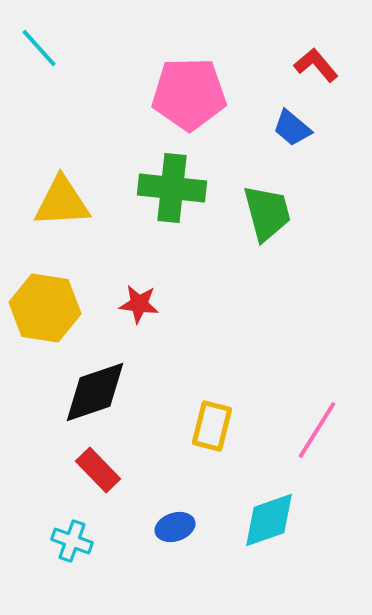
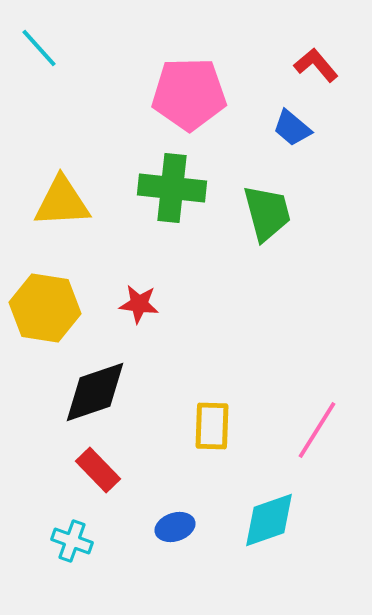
yellow rectangle: rotated 12 degrees counterclockwise
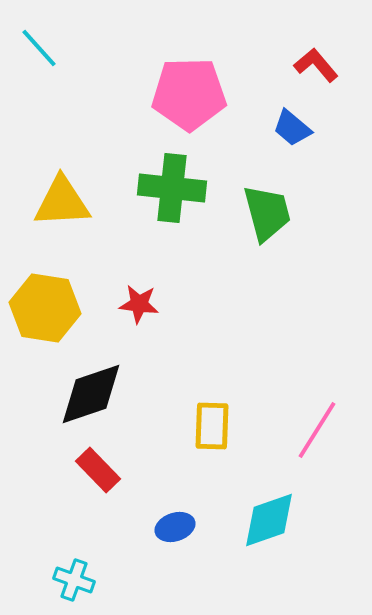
black diamond: moved 4 px left, 2 px down
cyan cross: moved 2 px right, 39 px down
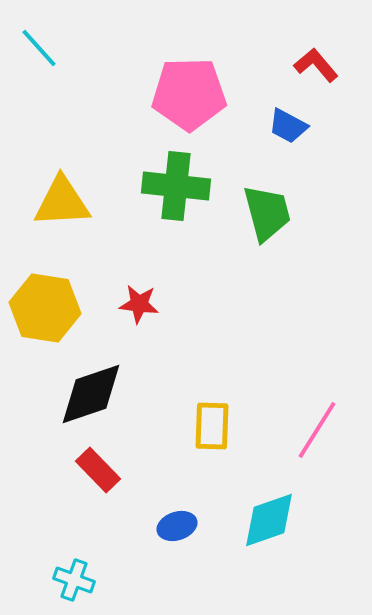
blue trapezoid: moved 4 px left, 2 px up; rotated 12 degrees counterclockwise
green cross: moved 4 px right, 2 px up
blue ellipse: moved 2 px right, 1 px up
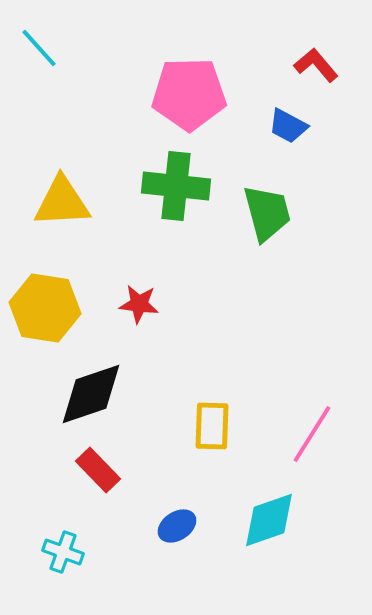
pink line: moved 5 px left, 4 px down
blue ellipse: rotated 15 degrees counterclockwise
cyan cross: moved 11 px left, 28 px up
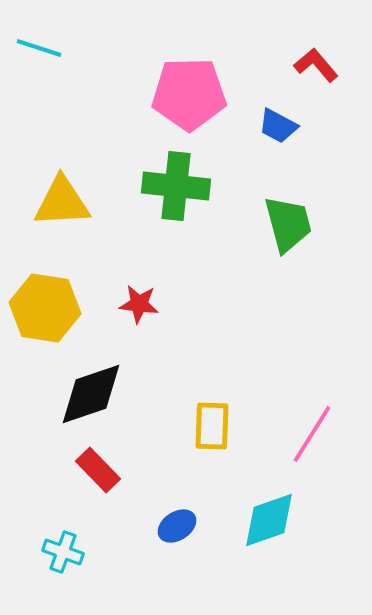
cyan line: rotated 30 degrees counterclockwise
blue trapezoid: moved 10 px left
green trapezoid: moved 21 px right, 11 px down
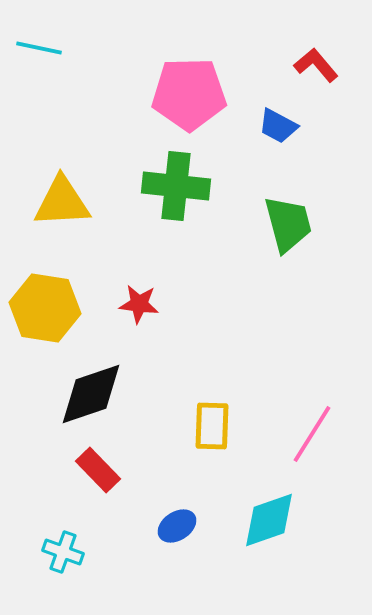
cyan line: rotated 6 degrees counterclockwise
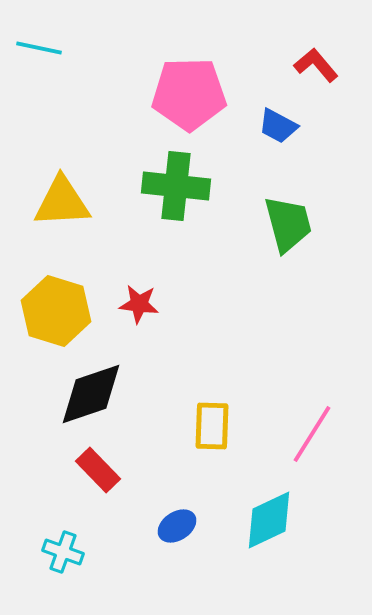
yellow hexagon: moved 11 px right, 3 px down; rotated 8 degrees clockwise
cyan diamond: rotated 6 degrees counterclockwise
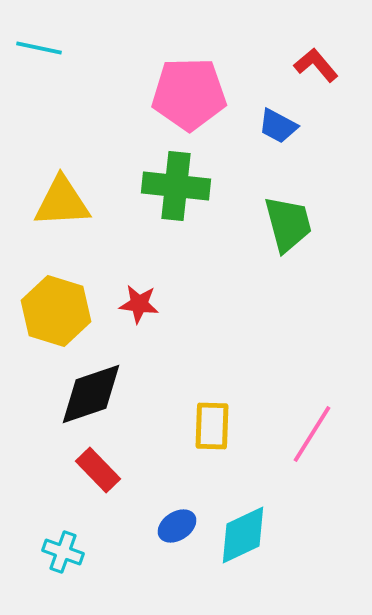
cyan diamond: moved 26 px left, 15 px down
